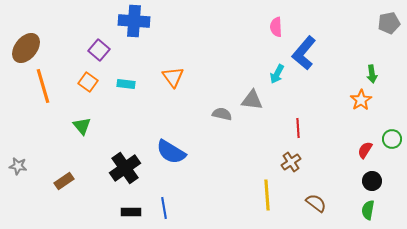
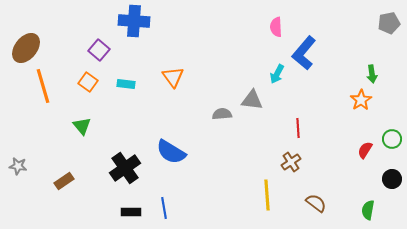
gray semicircle: rotated 18 degrees counterclockwise
black circle: moved 20 px right, 2 px up
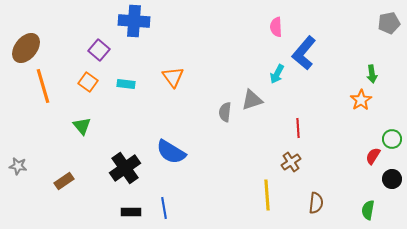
gray triangle: rotated 25 degrees counterclockwise
gray semicircle: moved 3 px right, 2 px up; rotated 78 degrees counterclockwise
red semicircle: moved 8 px right, 6 px down
brown semicircle: rotated 60 degrees clockwise
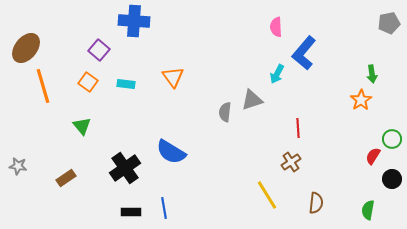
brown rectangle: moved 2 px right, 3 px up
yellow line: rotated 28 degrees counterclockwise
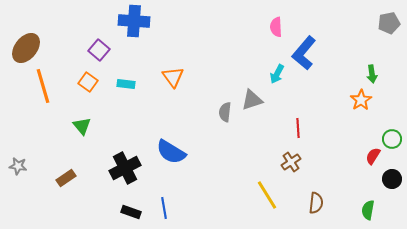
black cross: rotated 8 degrees clockwise
black rectangle: rotated 18 degrees clockwise
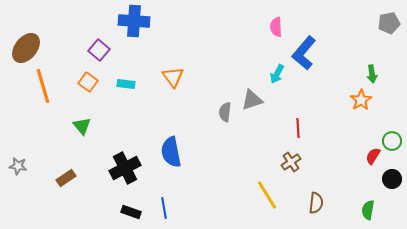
green circle: moved 2 px down
blue semicircle: rotated 48 degrees clockwise
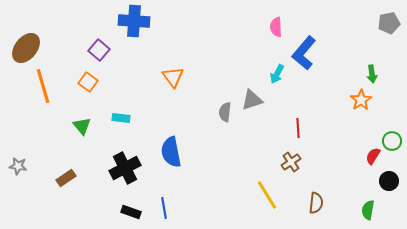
cyan rectangle: moved 5 px left, 34 px down
black circle: moved 3 px left, 2 px down
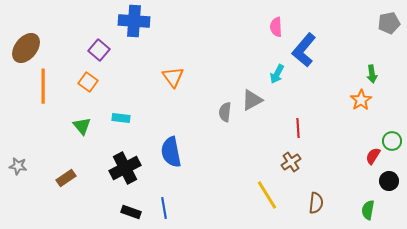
blue L-shape: moved 3 px up
orange line: rotated 16 degrees clockwise
gray triangle: rotated 10 degrees counterclockwise
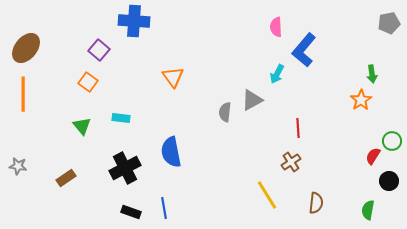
orange line: moved 20 px left, 8 px down
